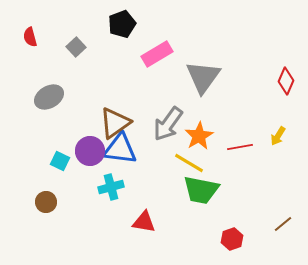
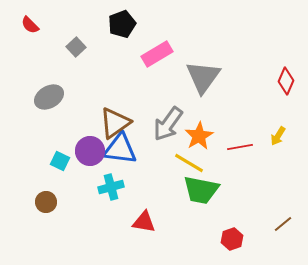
red semicircle: moved 12 px up; rotated 30 degrees counterclockwise
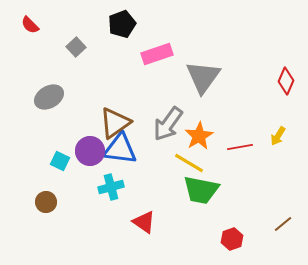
pink rectangle: rotated 12 degrees clockwise
red triangle: rotated 25 degrees clockwise
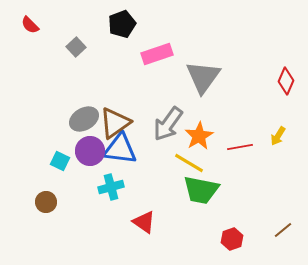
gray ellipse: moved 35 px right, 22 px down
brown line: moved 6 px down
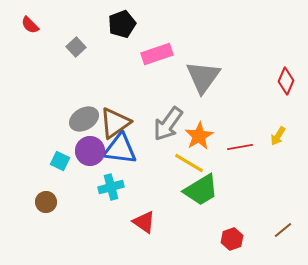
green trapezoid: rotated 42 degrees counterclockwise
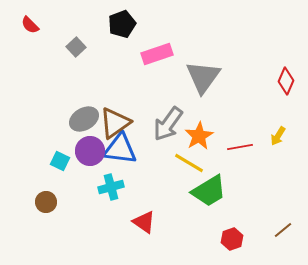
green trapezoid: moved 8 px right, 1 px down
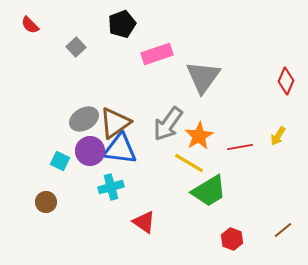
red hexagon: rotated 20 degrees counterclockwise
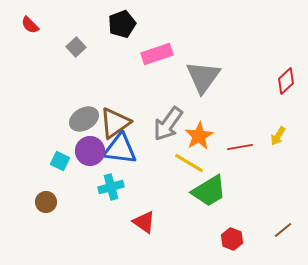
red diamond: rotated 24 degrees clockwise
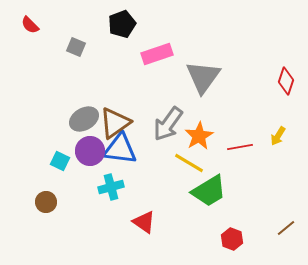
gray square: rotated 24 degrees counterclockwise
red diamond: rotated 28 degrees counterclockwise
brown line: moved 3 px right, 2 px up
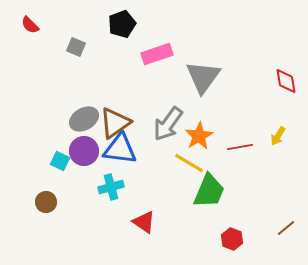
red diamond: rotated 28 degrees counterclockwise
purple circle: moved 6 px left
green trapezoid: rotated 36 degrees counterclockwise
